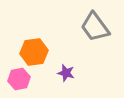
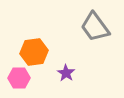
purple star: rotated 18 degrees clockwise
pink hexagon: moved 1 px up; rotated 10 degrees clockwise
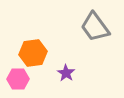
orange hexagon: moved 1 px left, 1 px down
pink hexagon: moved 1 px left, 1 px down
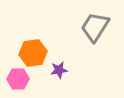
gray trapezoid: rotated 68 degrees clockwise
purple star: moved 7 px left, 3 px up; rotated 30 degrees clockwise
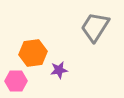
pink hexagon: moved 2 px left, 2 px down
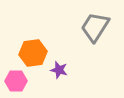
purple star: rotated 24 degrees clockwise
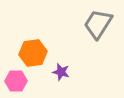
gray trapezoid: moved 3 px right, 3 px up
purple star: moved 2 px right, 2 px down
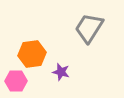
gray trapezoid: moved 9 px left, 4 px down
orange hexagon: moved 1 px left, 1 px down
